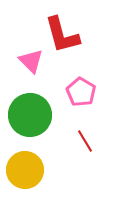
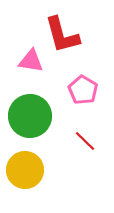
pink triangle: rotated 36 degrees counterclockwise
pink pentagon: moved 2 px right, 2 px up
green circle: moved 1 px down
red line: rotated 15 degrees counterclockwise
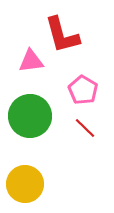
pink triangle: rotated 16 degrees counterclockwise
red line: moved 13 px up
yellow circle: moved 14 px down
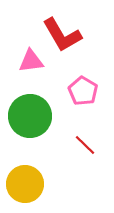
red L-shape: rotated 15 degrees counterclockwise
pink pentagon: moved 1 px down
red line: moved 17 px down
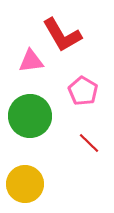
red line: moved 4 px right, 2 px up
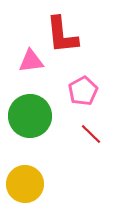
red L-shape: rotated 24 degrees clockwise
pink pentagon: rotated 12 degrees clockwise
red line: moved 2 px right, 9 px up
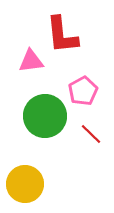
green circle: moved 15 px right
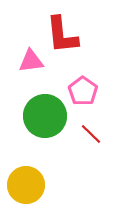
pink pentagon: rotated 8 degrees counterclockwise
yellow circle: moved 1 px right, 1 px down
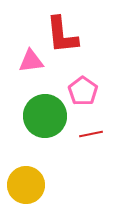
red line: rotated 55 degrees counterclockwise
